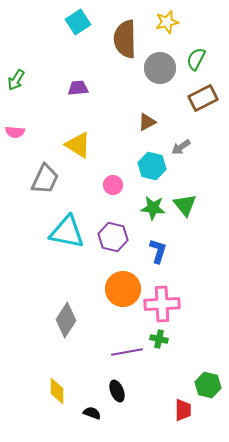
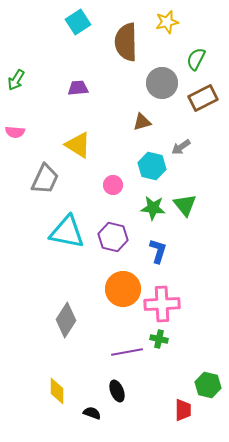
brown semicircle: moved 1 px right, 3 px down
gray circle: moved 2 px right, 15 px down
brown triangle: moved 5 px left; rotated 12 degrees clockwise
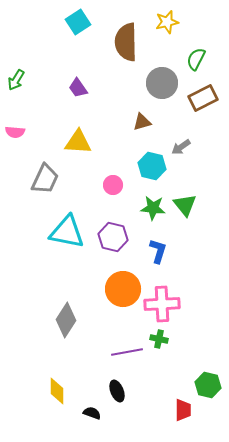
purple trapezoid: rotated 120 degrees counterclockwise
yellow triangle: moved 3 px up; rotated 28 degrees counterclockwise
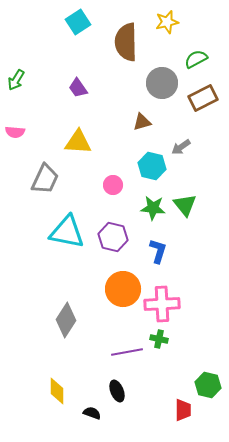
green semicircle: rotated 35 degrees clockwise
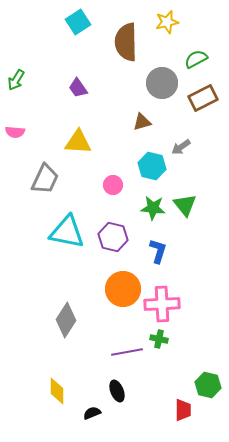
black semicircle: rotated 42 degrees counterclockwise
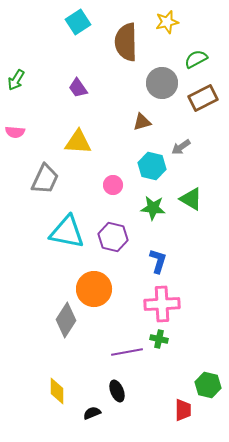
green triangle: moved 6 px right, 6 px up; rotated 20 degrees counterclockwise
blue L-shape: moved 10 px down
orange circle: moved 29 px left
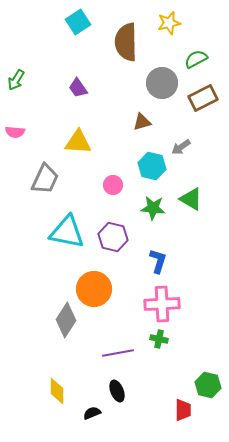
yellow star: moved 2 px right, 1 px down
purple line: moved 9 px left, 1 px down
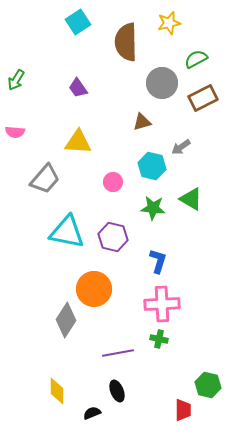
gray trapezoid: rotated 16 degrees clockwise
pink circle: moved 3 px up
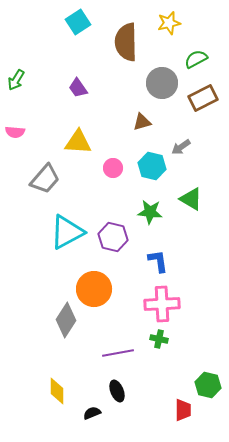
pink circle: moved 14 px up
green star: moved 3 px left, 4 px down
cyan triangle: rotated 39 degrees counterclockwise
blue L-shape: rotated 25 degrees counterclockwise
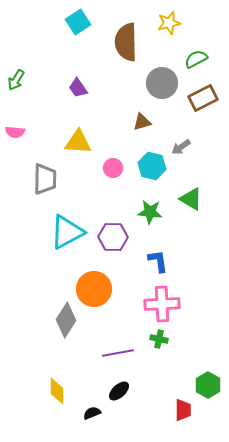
gray trapezoid: rotated 40 degrees counterclockwise
purple hexagon: rotated 12 degrees counterclockwise
green hexagon: rotated 15 degrees clockwise
black ellipse: moved 2 px right; rotated 70 degrees clockwise
